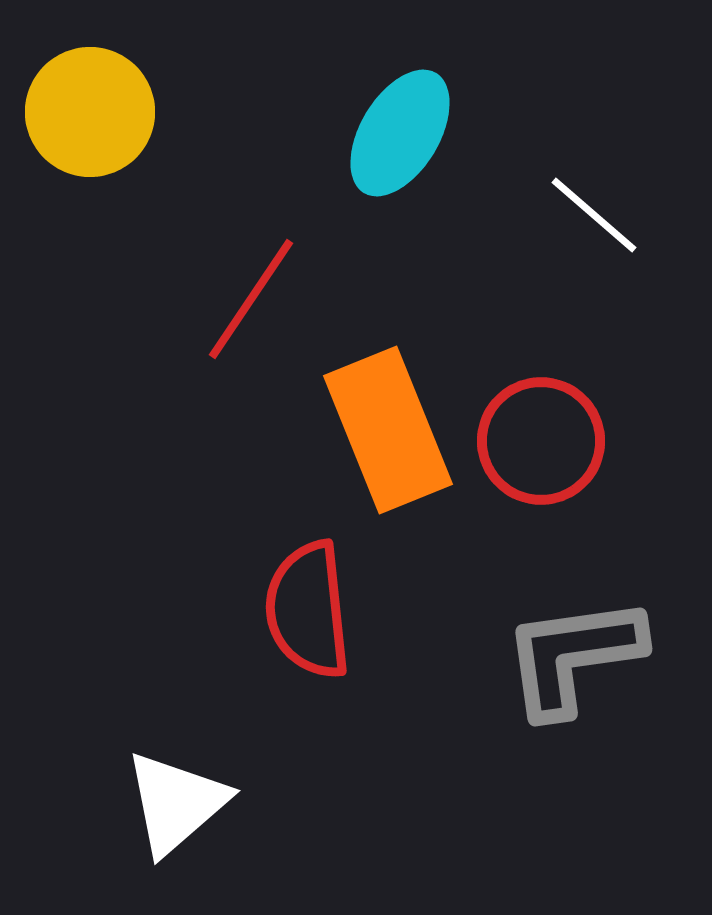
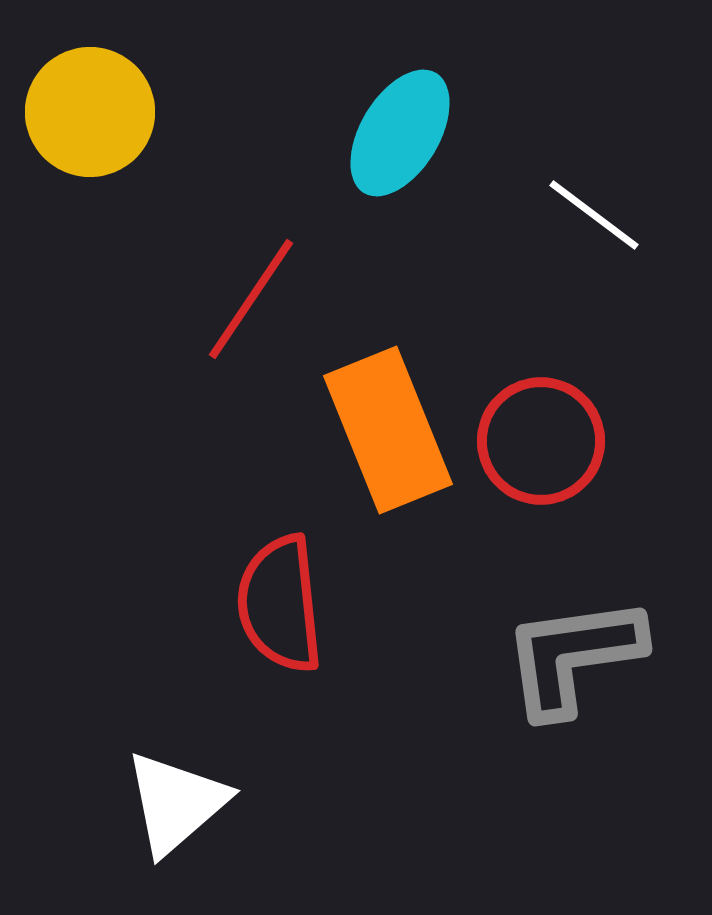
white line: rotated 4 degrees counterclockwise
red semicircle: moved 28 px left, 6 px up
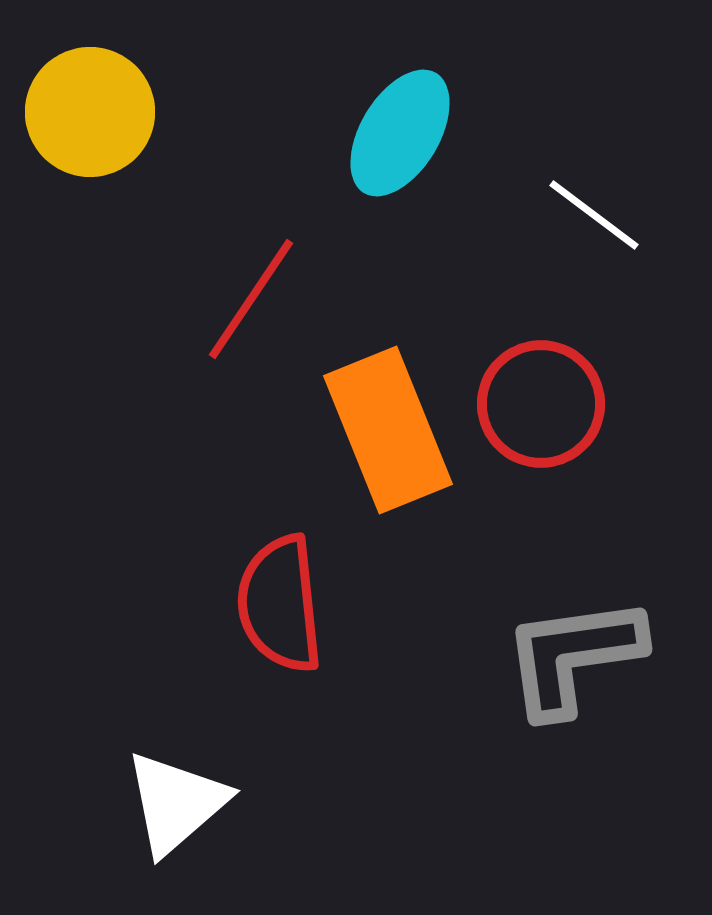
red circle: moved 37 px up
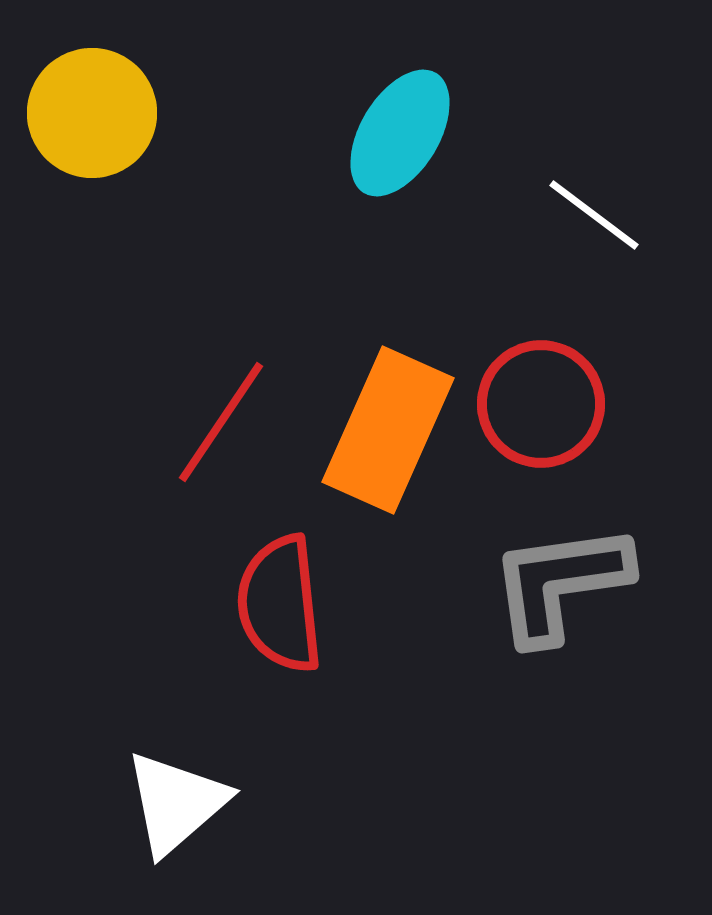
yellow circle: moved 2 px right, 1 px down
red line: moved 30 px left, 123 px down
orange rectangle: rotated 46 degrees clockwise
gray L-shape: moved 13 px left, 73 px up
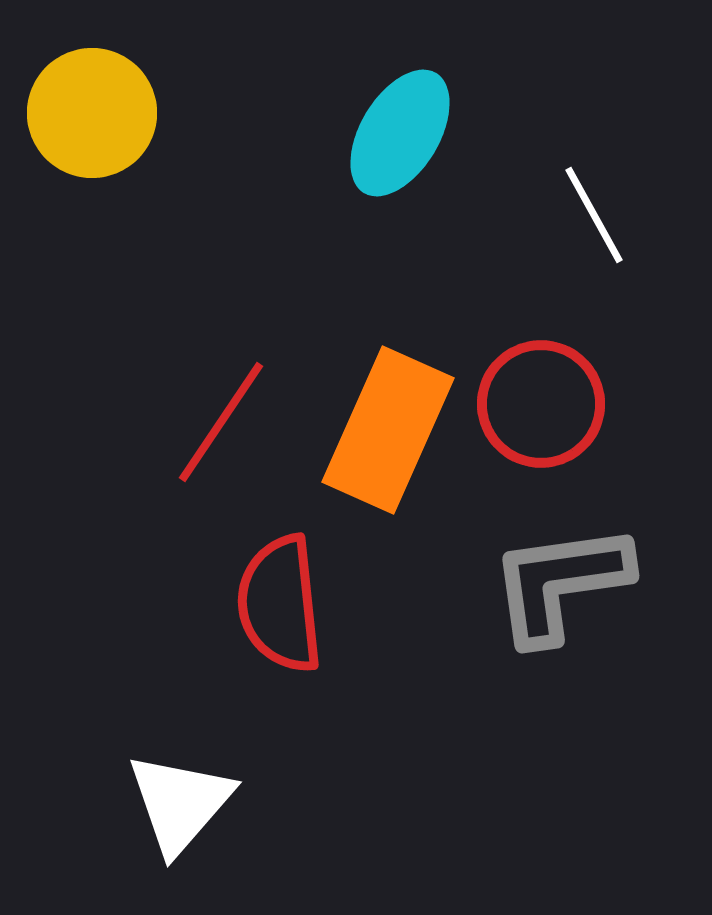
white line: rotated 24 degrees clockwise
white triangle: moved 4 px right; rotated 8 degrees counterclockwise
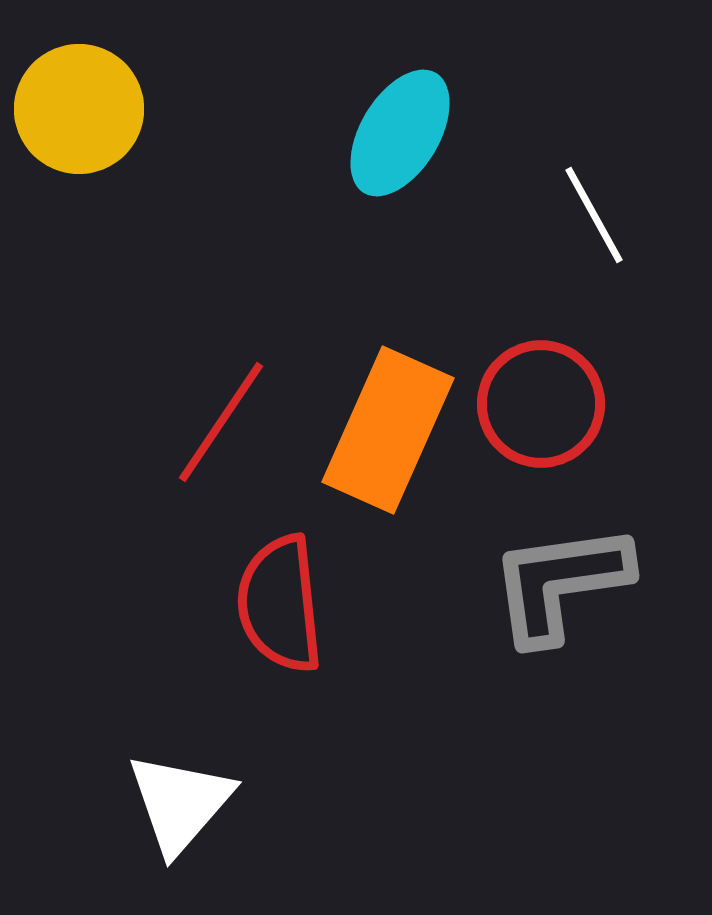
yellow circle: moved 13 px left, 4 px up
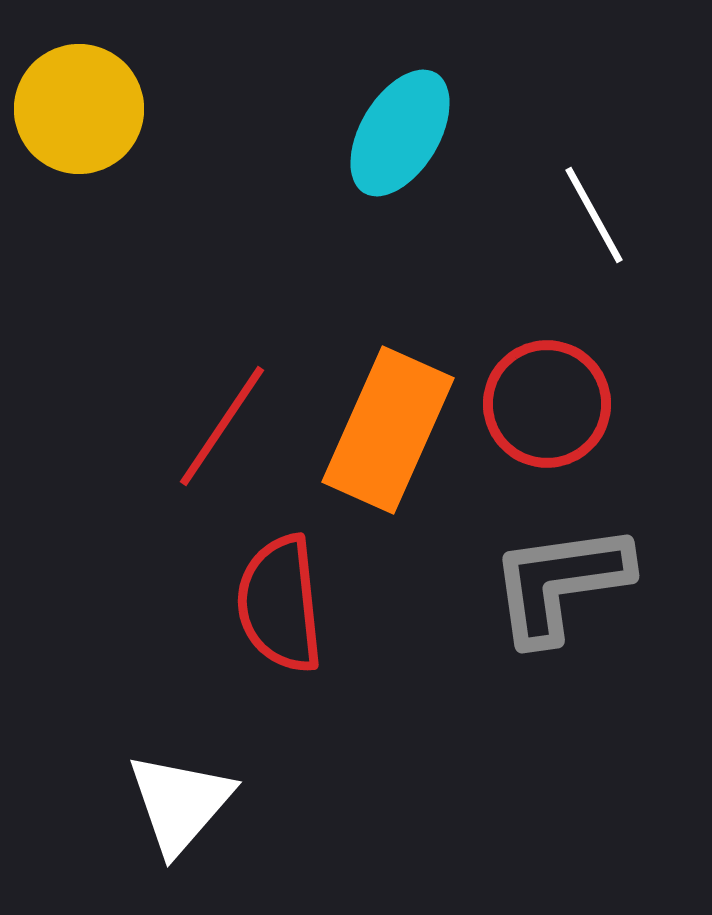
red circle: moved 6 px right
red line: moved 1 px right, 4 px down
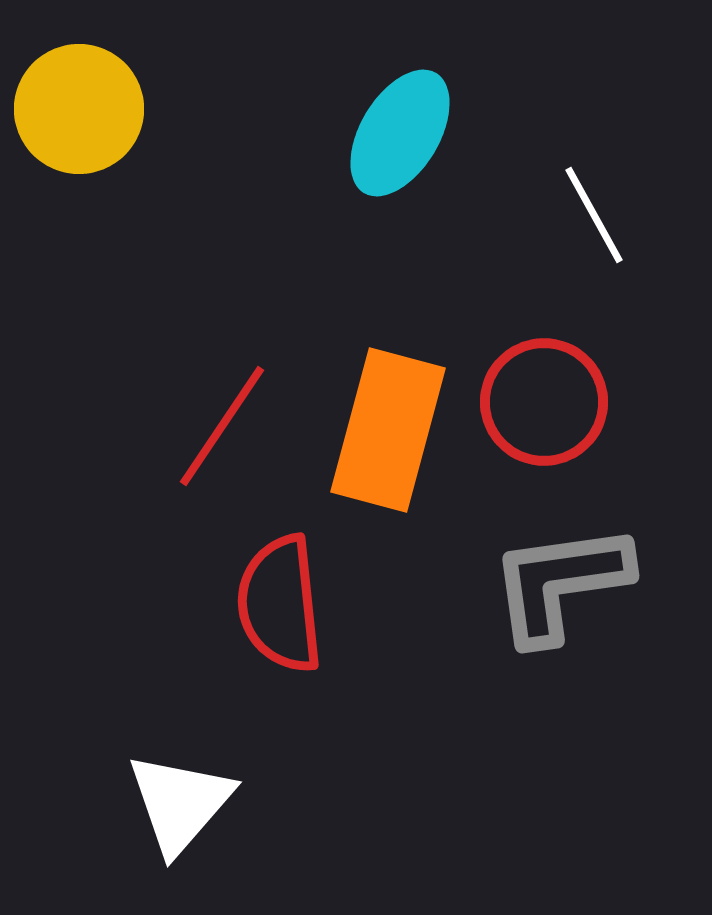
red circle: moved 3 px left, 2 px up
orange rectangle: rotated 9 degrees counterclockwise
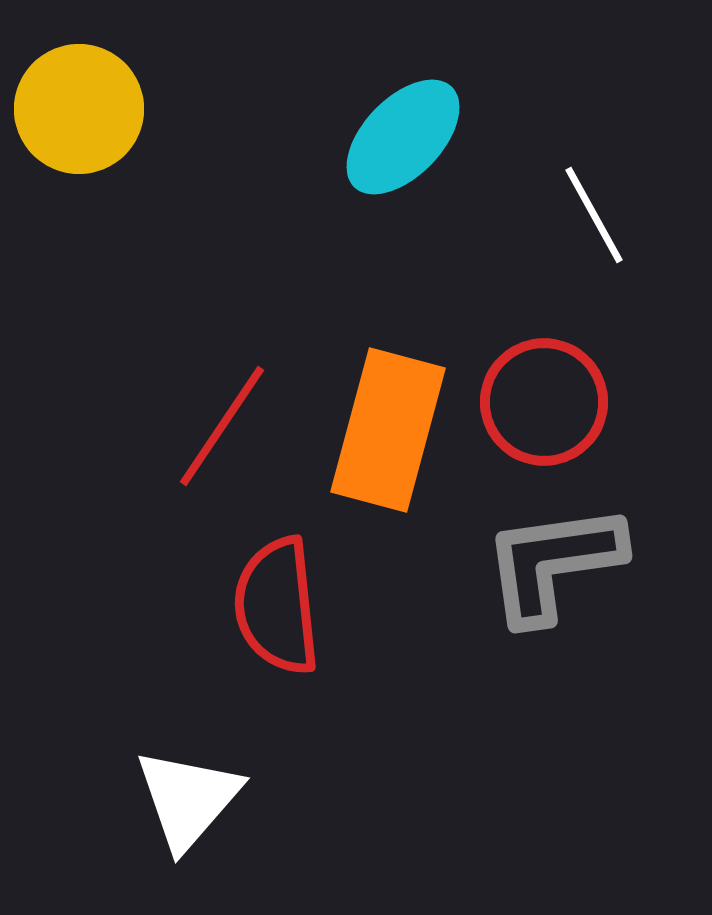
cyan ellipse: moved 3 px right, 4 px down; rotated 13 degrees clockwise
gray L-shape: moved 7 px left, 20 px up
red semicircle: moved 3 px left, 2 px down
white triangle: moved 8 px right, 4 px up
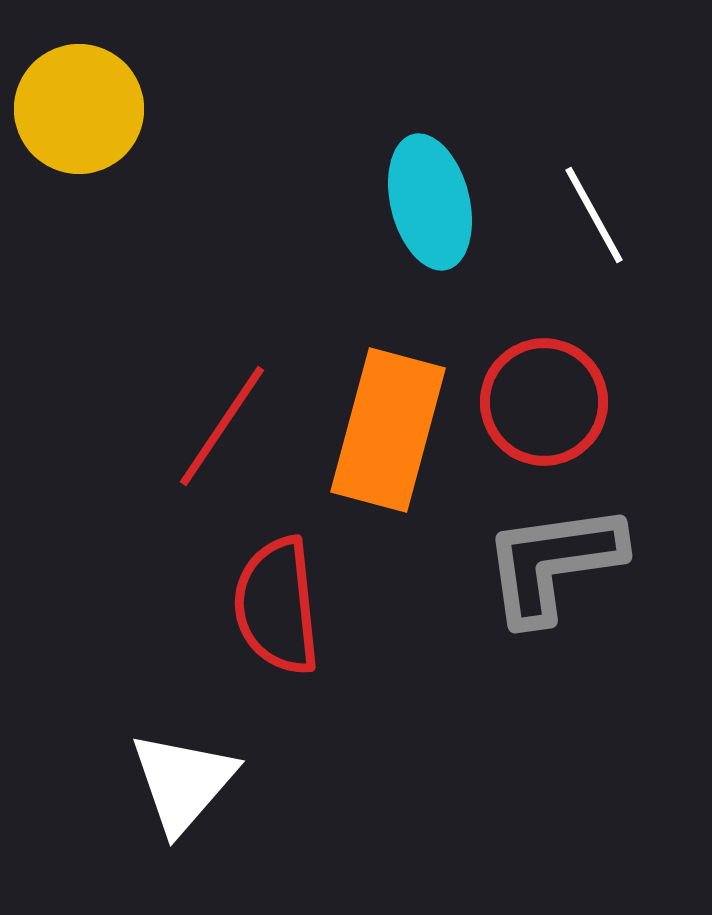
cyan ellipse: moved 27 px right, 65 px down; rotated 58 degrees counterclockwise
white triangle: moved 5 px left, 17 px up
